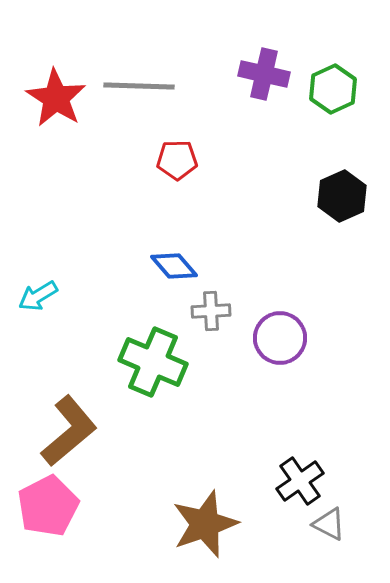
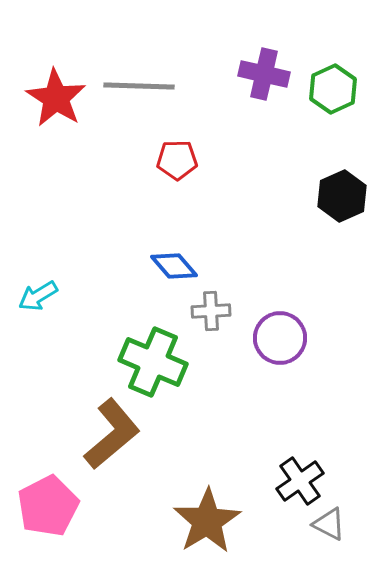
brown L-shape: moved 43 px right, 3 px down
brown star: moved 2 px right, 3 px up; rotated 12 degrees counterclockwise
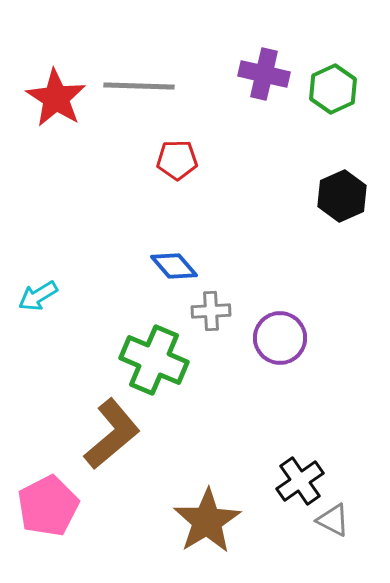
green cross: moved 1 px right, 2 px up
gray triangle: moved 4 px right, 4 px up
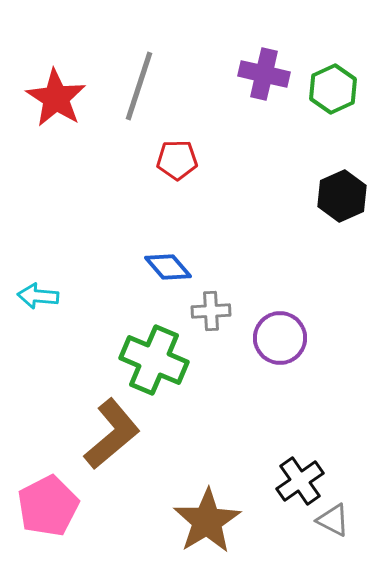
gray line: rotated 74 degrees counterclockwise
blue diamond: moved 6 px left, 1 px down
cyan arrow: rotated 36 degrees clockwise
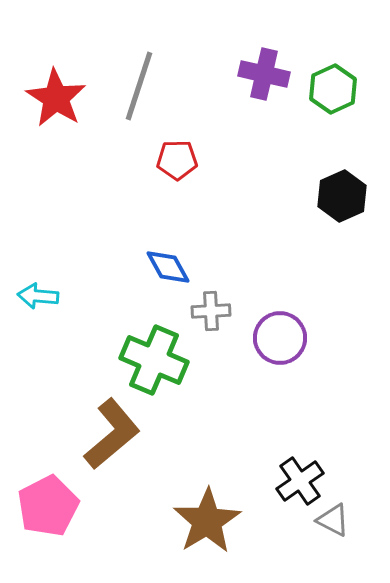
blue diamond: rotated 12 degrees clockwise
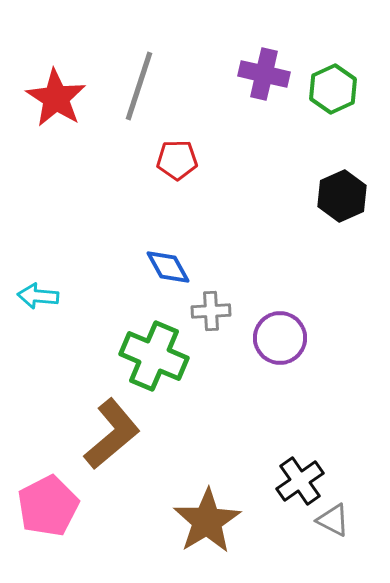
green cross: moved 4 px up
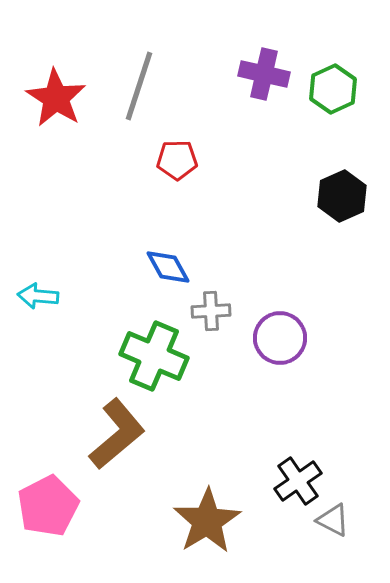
brown L-shape: moved 5 px right
black cross: moved 2 px left
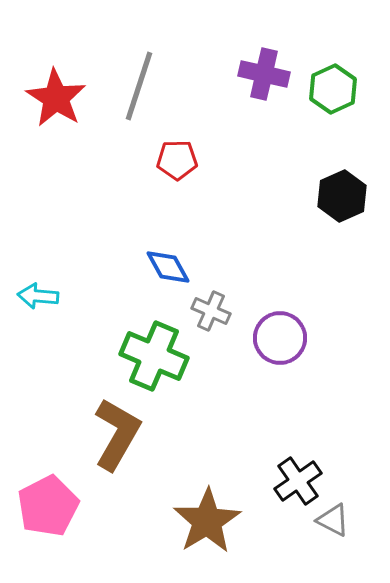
gray cross: rotated 27 degrees clockwise
brown L-shape: rotated 20 degrees counterclockwise
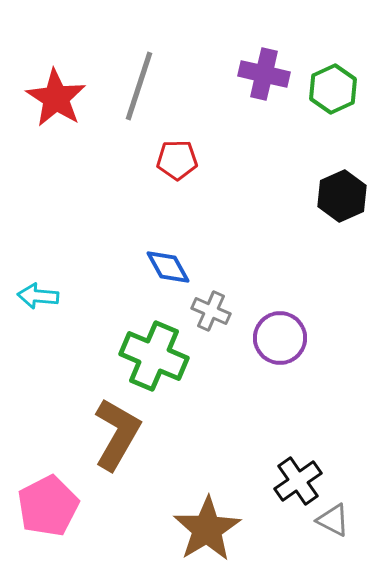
brown star: moved 8 px down
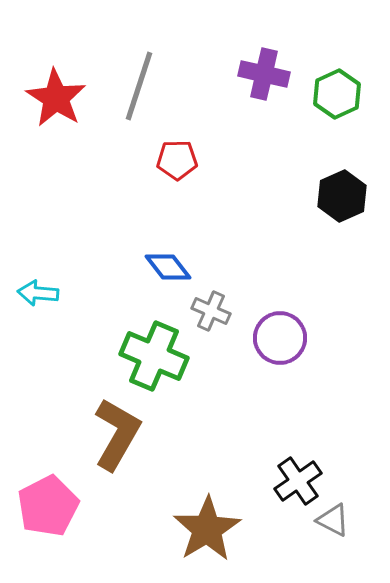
green hexagon: moved 4 px right, 5 px down
blue diamond: rotated 9 degrees counterclockwise
cyan arrow: moved 3 px up
